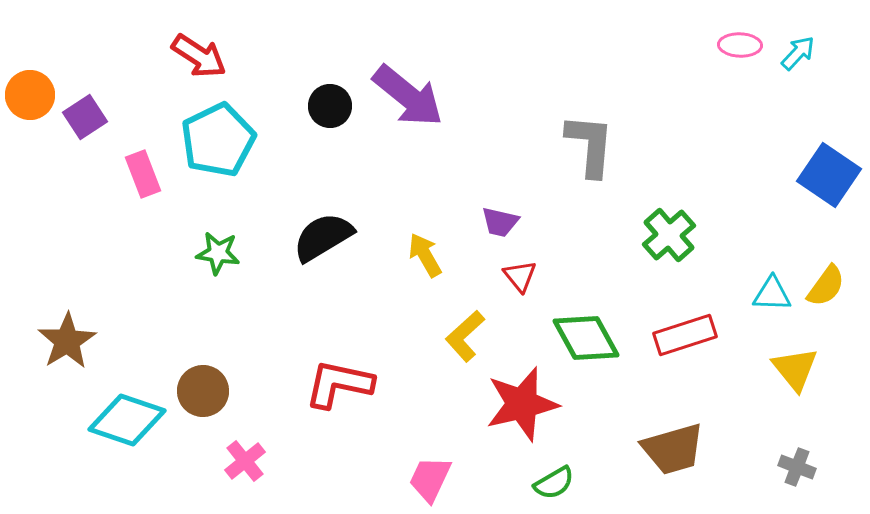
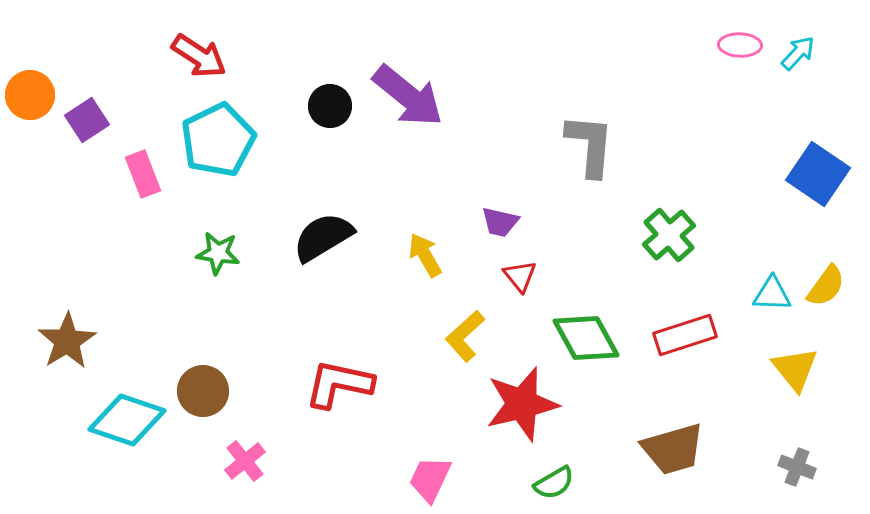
purple square: moved 2 px right, 3 px down
blue square: moved 11 px left, 1 px up
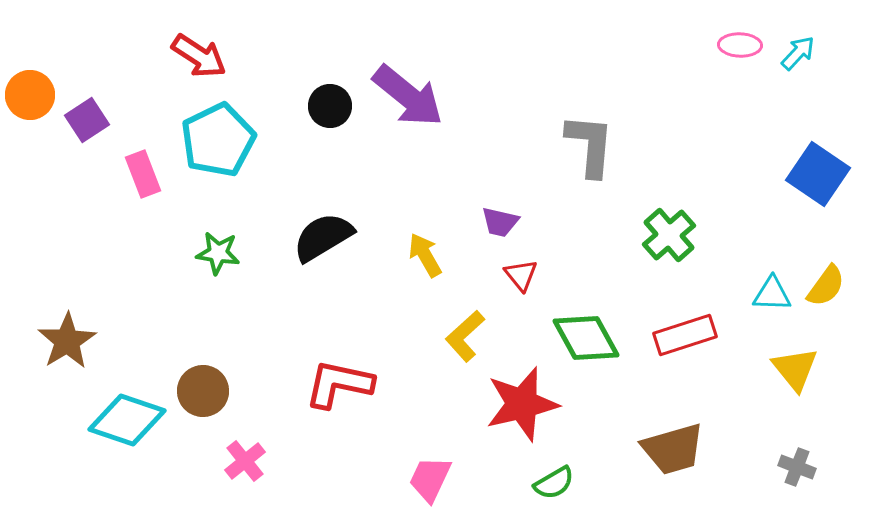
red triangle: moved 1 px right, 1 px up
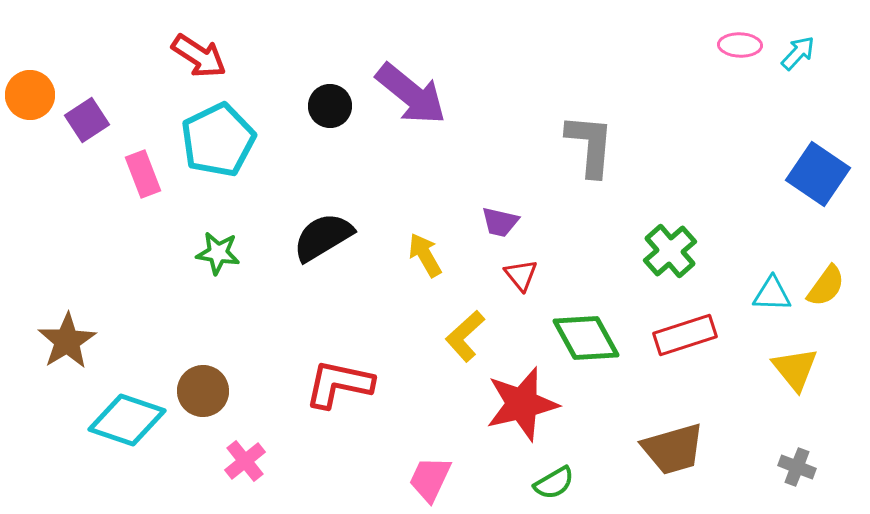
purple arrow: moved 3 px right, 2 px up
green cross: moved 1 px right, 16 px down
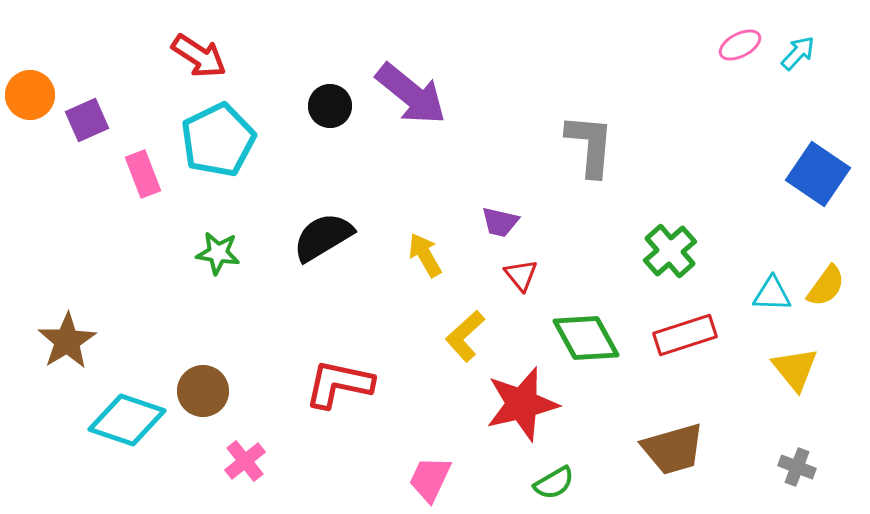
pink ellipse: rotated 30 degrees counterclockwise
purple square: rotated 9 degrees clockwise
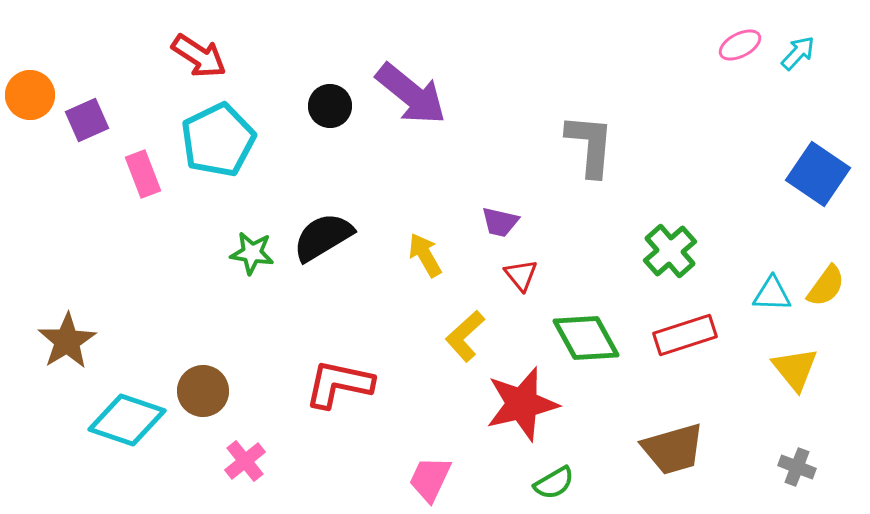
green star: moved 34 px right
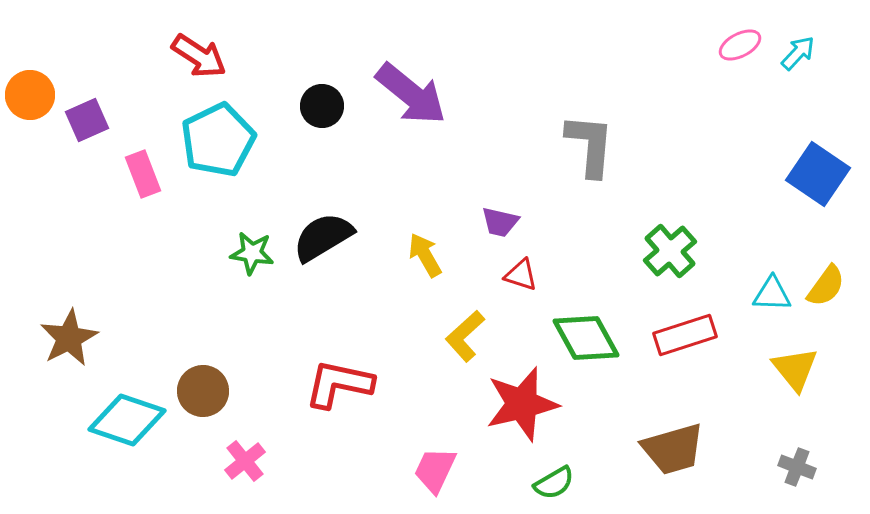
black circle: moved 8 px left
red triangle: rotated 33 degrees counterclockwise
brown star: moved 2 px right, 3 px up; rotated 4 degrees clockwise
pink trapezoid: moved 5 px right, 9 px up
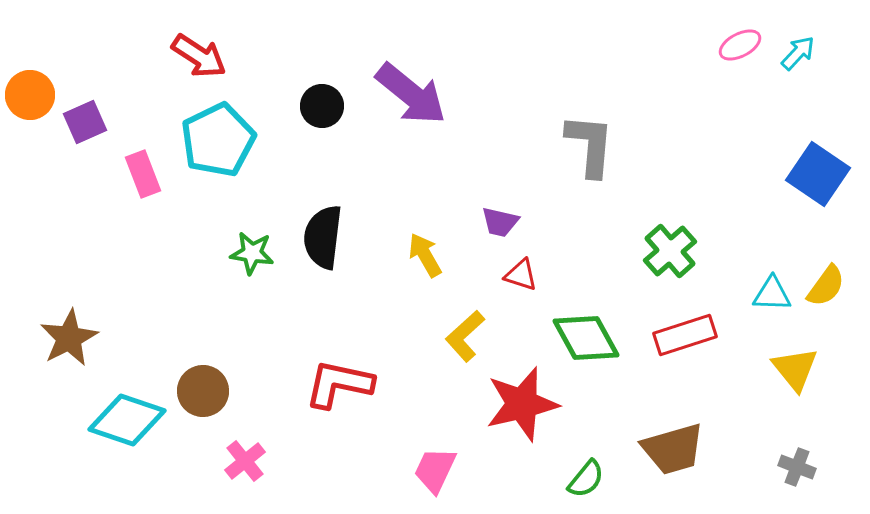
purple square: moved 2 px left, 2 px down
black semicircle: rotated 52 degrees counterclockwise
green semicircle: moved 32 px right, 4 px up; rotated 21 degrees counterclockwise
